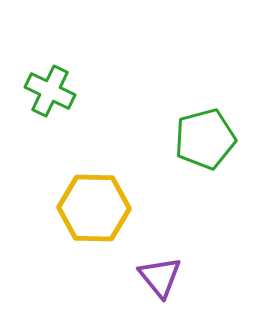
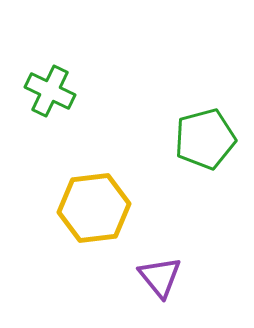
yellow hexagon: rotated 8 degrees counterclockwise
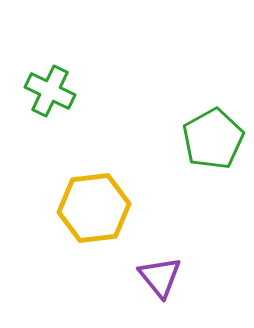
green pentagon: moved 8 px right; rotated 14 degrees counterclockwise
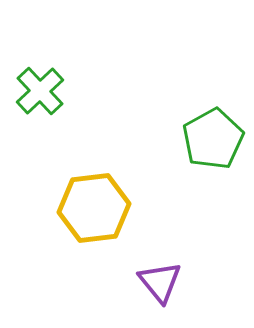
green cross: moved 10 px left; rotated 21 degrees clockwise
purple triangle: moved 5 px down
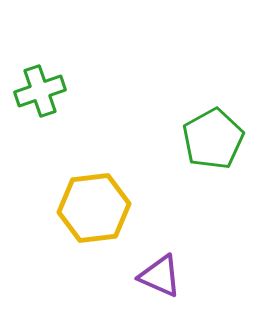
green cross: rotated 24 degrees clockwise
purple triangle: moved 6 px up; rotated 27 degrees counterclockwise
